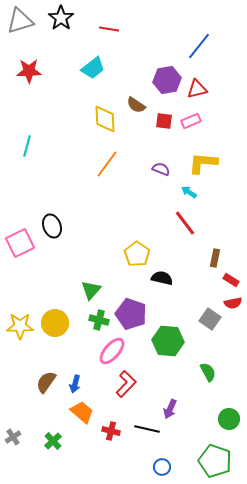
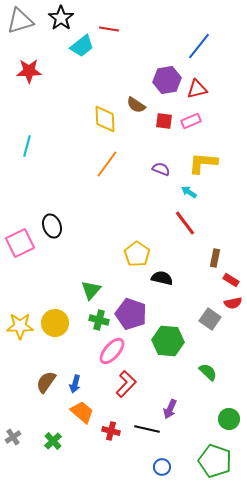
cyan trapezoid at (93, 68): moved 11 px left, 22 px up
green semicircle at (208, 372): rotated 18 degrees counterclockwise
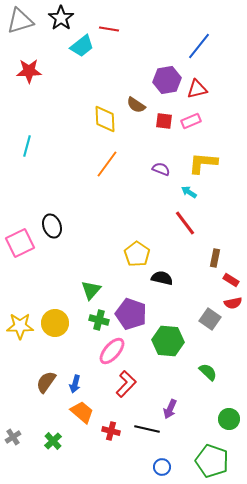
green pentagon at (215, 461): moved 3 px left
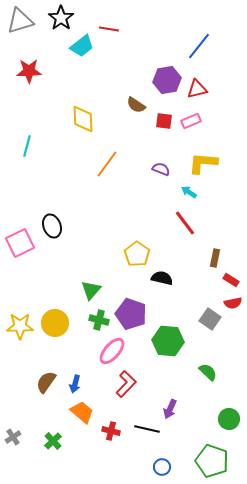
yellow diamond at (105, 119): moved 22 px left
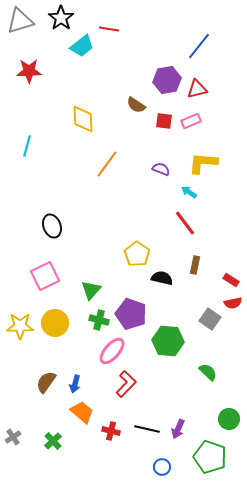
pink square at (20, 243): moved 25 px right, 33 px down
brown rectangle at (215, 258): moved 20 px left, 7 px down
purple arrow at (170, 409): moved 8 px right, 20 px down
green pentagon at (212, 461): moved 2 px left, 4 px up
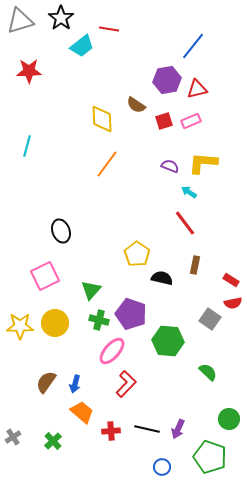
blue line at (199, 46): moved 6 px left
yellow diamond at (83, 119): moved 19 px right
red square at (164, 121): rotated 24 degrees counterclockwise
purple semicircle at (161, 169): moved 9 px right, 3 px up
black ellipse at (52, 226): moved 9 px right, 5 px down
red cross at (111, 431): rotated 18 degrees counterclockwise
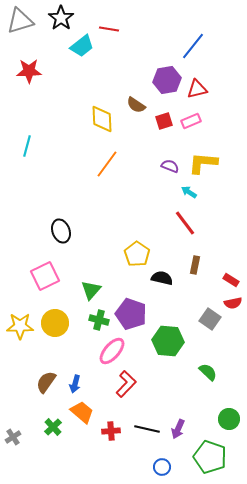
green cross at (53, 441): moved 14 px up
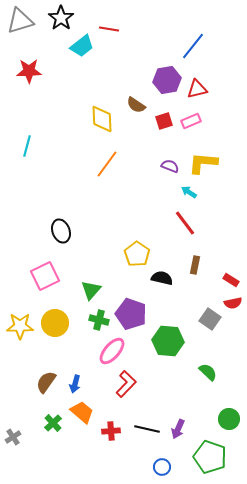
green cross at (53, 427): moved 4 px up
